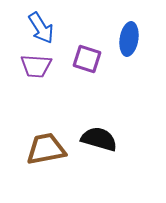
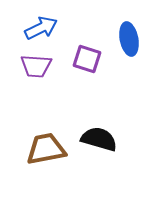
blue arrow: rotated 84 degrees counterclockwise
blue ellipse: rotated 20 degrees counterclockwise
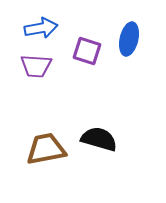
blue arrow: rotated 16 degrees clockwise
blue ellipse: rotated 24 degrees clockwise
purple square: moved 8 px up
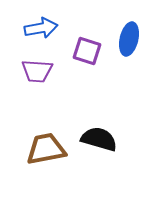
purple trapezoid: moved 1 px right, 5 px down
